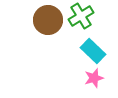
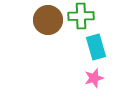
green cross: rotated 30 degrees clockwise
cyan rectangle: moved 3 px right, 4 px up; rotated 30 degrees clockwise
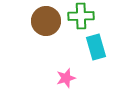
brown circle: moved 2 px left, 1 px down
pink star: moved 28 px left
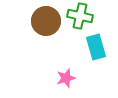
green cross: moved 1 px left; rotated 15 degrees clockwise
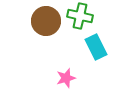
cyan rectangle: rotated 10 degrees counterclockwise
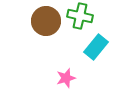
cyan rectangle: rotated 65 degrees clockwise
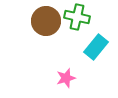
green cross: moved 3 px left, 1 px down
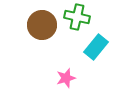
brown circle: moved 4 px left, 4 px down
